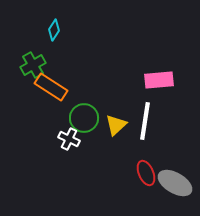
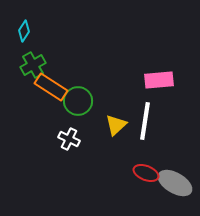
cyan diamond: moved 30 px left, 1 px down
green circle: moved 6 px left, 17 px up
red ellipse: rotated 45 degrees counterclockwise
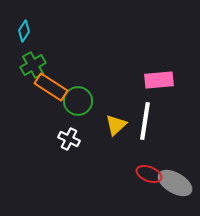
red ellipse: moved 3 px right, 1 px down
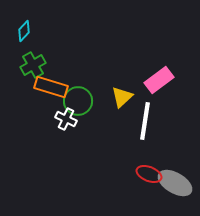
cyan diamond: rotated 10 degrees clockwise
pink rectangle: rotated 32 degrees counterclockwise
orange rectangle: rotated 16 degrees counterclockwise
yellow triangle: moved 6 px right, 28 px up
white cross: moved 3 px left, 20 px up
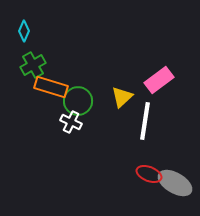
cyan diamond: rotated 20 degrees counterclockwise
white cross: moved 5 px right, 3 px down
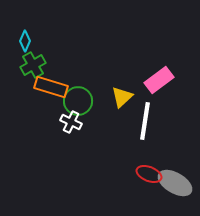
cyan diamond: moved 1 px right, 10 px down
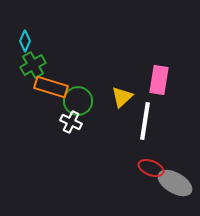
pink rectangle: rotated 44 degrees counterclockwise
red ellipse: moved 2 px right, 6 px up
